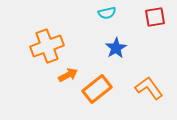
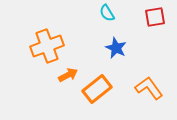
cyan semicircle: rotated 72 degrees clockwise
blue star: rotated 15 degrees counterclockwise
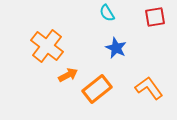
orange cross: rotated 32 degrees counterclockwise
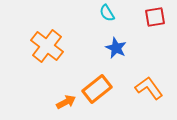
orange arrow: moved 2 px left, 27 px down
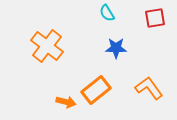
red square: moved 1 px down
blue star: rotated 25 degrees counterclockwise
orange rectangle: moved 1 px left, 1 px down
orange arrow: rotated 42 degrees clockwise
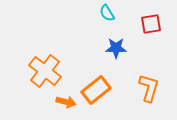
red square: moved 4 px left, 6 px down
orange cross: moved 2 px left, 25 px down
orange L-shape: rotated 52 degrees clockwise
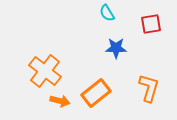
orange rectangle: moved 3 px down
orange arrow: moved 6 px left, 1 px up
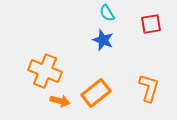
blue star: moved 13 px left, 8 px up; rotated 20 degrees clockwise
orange cross: rotated 16 degrees counterclockwise
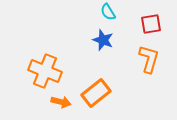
cyan semicircle: moved 1 px right, 1 px up
orange L-shape: moved 29 px up
orange arrow: moved 1 px right, 1 px down
